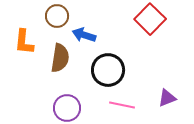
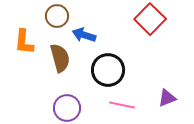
brown semicircle: rotated 24 degrees counterclockwise
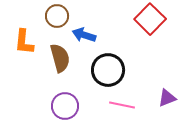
purple circle: moved 2 px left, 2 px up
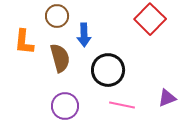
blue arrow: rotated 110 degrees counterclockwise
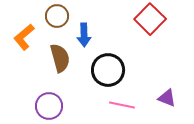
orange L-shape: moved 5 px up; rotated 44 degrees clockwise
purple triangle: rotated 42 degrees clockwise
purple circle: moved 16 px left
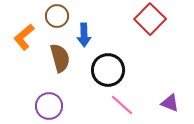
purple triangle: moved 3 px right, 5 px down
pink line: rotated 30 degrees clockwise
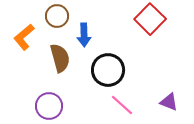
purple triangle: moved 1 px left, 1 px up
